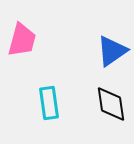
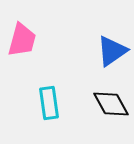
black diamond: rotated 21 degrees counterclockwise
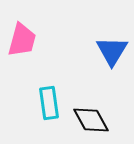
blue triangle: rotated 24 degrees counterclockwise
black diamond: moved 20 px left, 16 px down
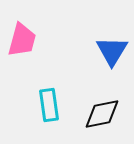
cyan rectangle: moved 2 px down
black diamond: moved 11 px right, 6 px up; rotated 72 degrees counterclockwise
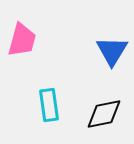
black diamond: moved 2 px right
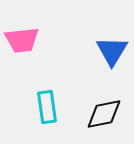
pink trapezoid: rotated 69 degrees clockwise
cyan rectangle: moved 2 px left, 2 px down
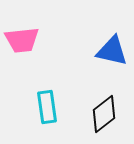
blue triangle: rotated 48 degrees counterclockwise
black diamond: rotated 27 degrees counterclockwise
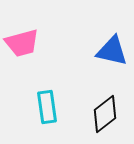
pink trapezoid: moved 3 px down; rotated 9 degrees counterclockwise
black diamond: moved 1 px right
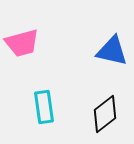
cyan rectangle: moved 3 px left
